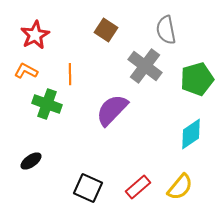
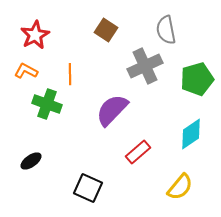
gray cross: rotated 28 degrees clockwise
red rectangle: moved 35 px up
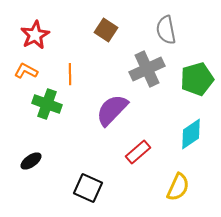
gray cross: moved 2 px right, 3 px down
yellow semicircle: moved 2 px left; rotated 16 degrees counterclockwise
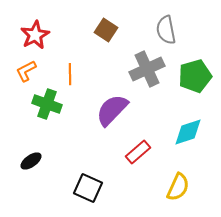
orange L-shape: rotated 55 degrees counterclockwise
green pentagon: moved 2 px left, 3 px up
cyan diamond: moved 3 px left, 2 px up; rotated 16 degrees clockwise
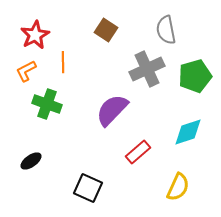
orange line: moved 7 px left, 12 px up
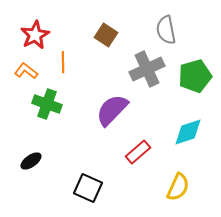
brown square: moved 5 px down
orange L-shape: rotated 65 degrees clockwise
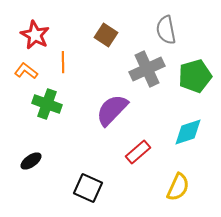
red star: rotated 16 degrees counterclockwise
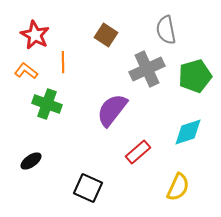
purple semicircle: rotated 6 degrees counterclockwise
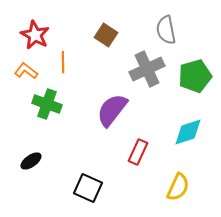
red rectangle: rotated 25 degrees counterclockwise
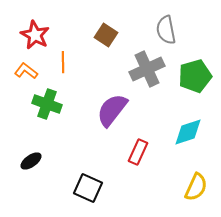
yellow semicircle: moved 18 px right
